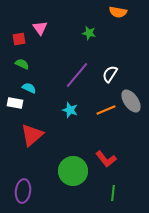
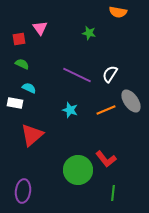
purple line: rotated 76 degrees clockwise
green circle: moved 5 px right, 1 px up
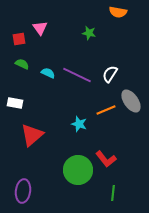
cyan semicircle: moved 19 px right, 15 px up
cyan star: moved 9 px right, 14 px down
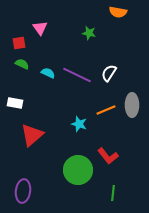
red square: moved 4 px down
white semicircle: moved 1 px left, 1 px up
gray ellipse: moved 1 px right, 4 px down; rotated 35 degrees clockwise
red L-shape: moved 2 px right, 3 px up
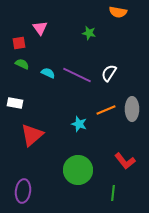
gray ellipse: moved 4 px down
red L-shape: moved 17 px right, 5 px down
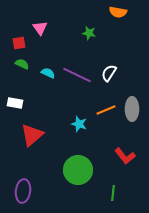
red L-shape: moved 5 px up
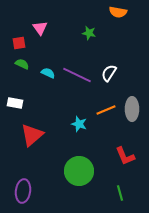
red L-shape: rotated 15 degrees clockwise
green circle: moved 1 px right, 1 px down
green line: moved 7 px right; rotated 21 degrees counterclockwise
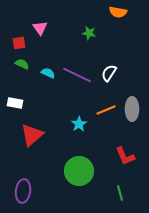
cyan star: rotated 21 degrees clockwise
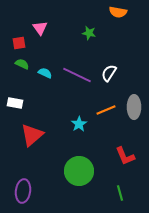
cyan semicircle: moved 3 px left
gray ellipse: moved 2 px right, 2 px up
